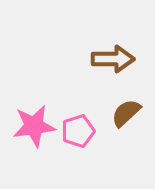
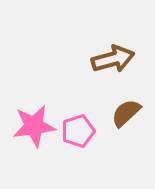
brown arrow: rotated 15 degrees counterclockwise
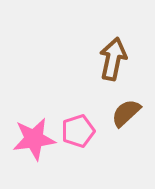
brown arrow: rotated 63 degrees counterclockwise
pink star: moved 13 px down
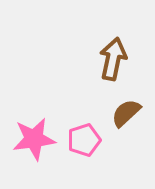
pink pentagon: moved 6 px right, 9 px down
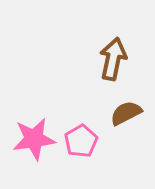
brown semicircle: rotated 16 degrees clockwise
pink pentagon: moved 3 px left, 1 px down; rotated 12 degrees counterclockwise
